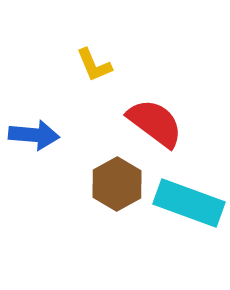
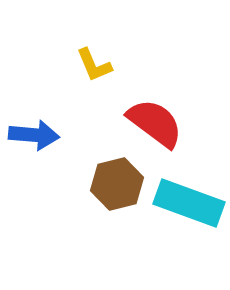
brown hexagon: rotated 15 degrees clockwise
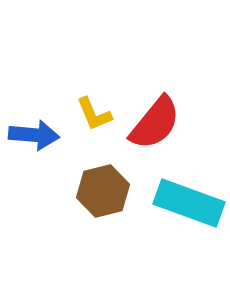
yellow L-shape: moved 49 px down
red semicircle: rotated 92 degrees clockwise
brown hexagon: moved 14 px left, 7 px down
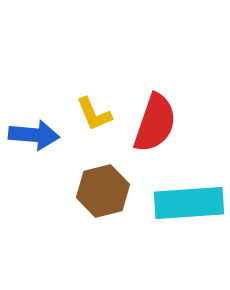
red semicircle: rotated 20 degrees counterclockwise
cyan rectangle: rotated 24 degrees counterclockwise
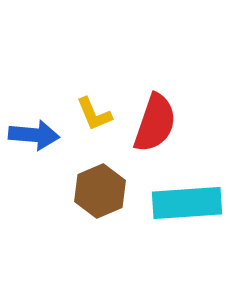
brown hexagon: moved 3 px left; rotated 9 degrees counterclockwise
cyan rectangle: moved 2 px left
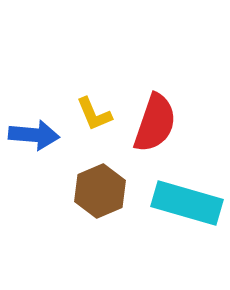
cyan rectangle: rotated 20 degrees clockwise
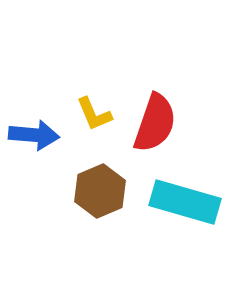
cyan rectangle: moved 2 px left, 1 px up
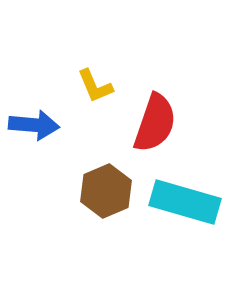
yellow L-shape: moved 1 px right, 28 px up
blue arrow: moved 10 px up
brown hexagon: moved 6 px right
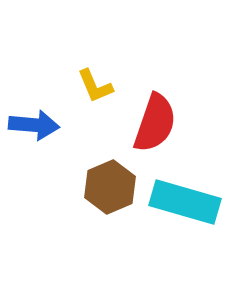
brown hexagon: moved 4 px right, 4 px up
